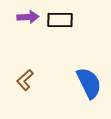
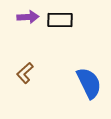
brown L-shape: moved 7 px up
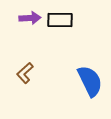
purple arrow: moved 2 px right, 1 px down
blue semicircle: moved 1 px right, 2 px up
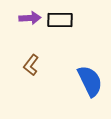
brown L-shape: moved 6 px right, 8 px up; rotated 10 degrees counterclockwise
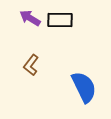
purple arrow: rotated 145 degrees counterclockwise
blue semicircle: moved 6 px left, 6 px down
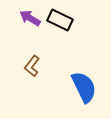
black rectangle: rotated 25 degrees clockwise
brown L-shape: moved 1 px right, 1 px down
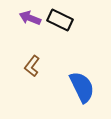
purple arrow: rotated 10 degrees counterclockwise
blue semicircle: moved 2 px left
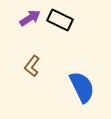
purple arrow: rotated 125 degrees clockwise
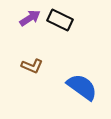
brown L-shape: rotated 105 degrees counterclockwise
blue semicircle: rotated 28 degrees counterclockwise
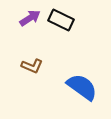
black rectangle: moved 1 px right
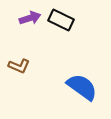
purple arrow: rotated 15 degrees clockwise
brown L-shape: moved 13 px left
